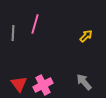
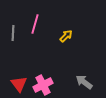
yellow arrow: moved 20 px left
gray arrow: rotated 12 degrees counterclockwise
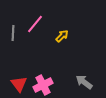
pink line: rotated 24 degrees clockwise
yellow arrow: moved 4 px left
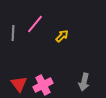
gray arrow: rotated 114 degrees counterclockwise
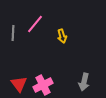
yellow arrow: rotated 120 degrees clockwise
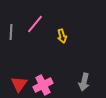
gray line: moved 2 px left, 1 px up
red triangle: rotated 12 degrees clockwise
